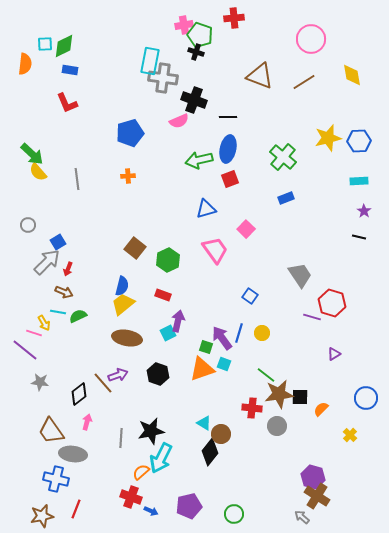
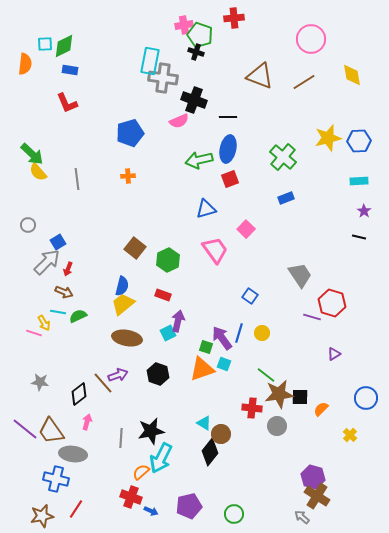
purple line at (25, 350): moved 79 px down
red line at (76, 509): rotated 12 degrees clockwise
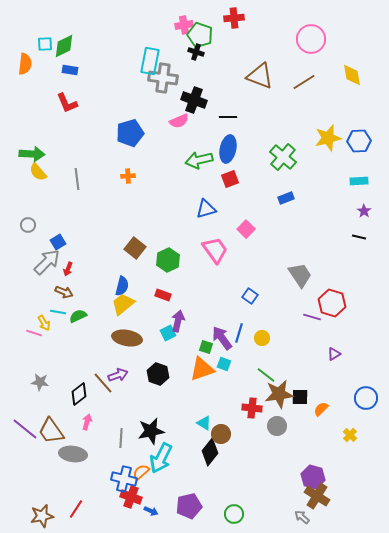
green arrow at (32, 154): rotated 40 degrees counterclockwise
yellow circle at (262, 333): moved 5 px down
blue cross at (56, 479): moved 68 px right
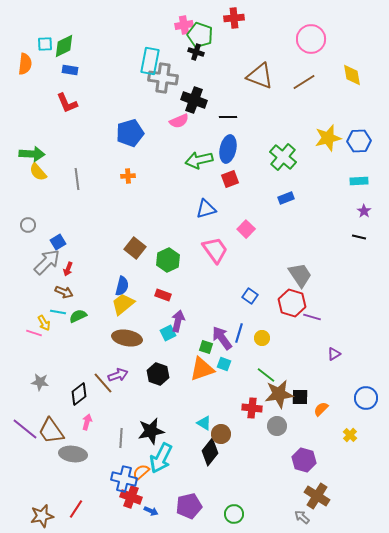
red hexagon at (332, 303): moved 40 px left
purple hexagon at (313, 477): moved 9 px left, 17 px up
